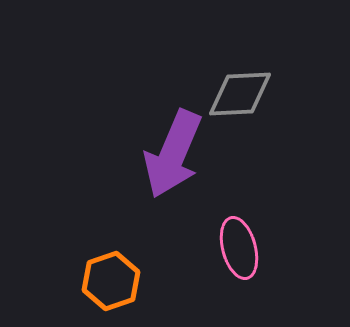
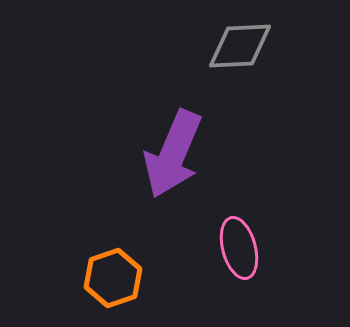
gray diamond: moved 48 px up
orange hexagon: moved 2 px right, 3 px up
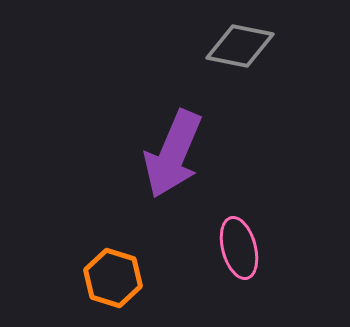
gray diamond: rotated 14 degrees clockwise
orange hexagon: rotated 24 degrees counterclockwise
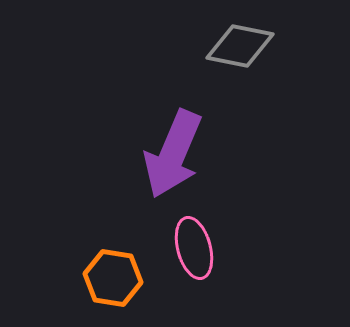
pink ellipse: moved 45 px left
orange hexagon: rotated 8 degrees counterclockwise
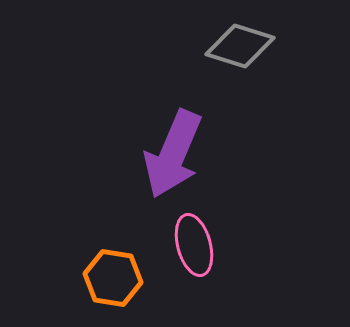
gray diamond: rotated 6 degrees clockwise
pink ellipse: moved 3 px up
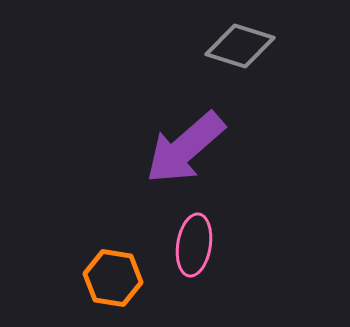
purple arrow: moved 12 px right, 6 px up; rotated 26 degrees clockwise
pink ellipse: rotated 24 degrees clockwise
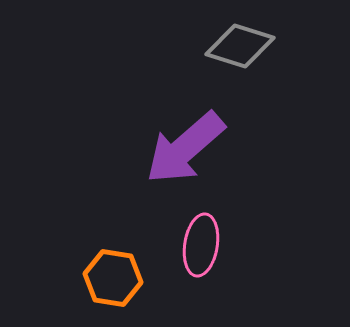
pink ellipse: moved 7 px right
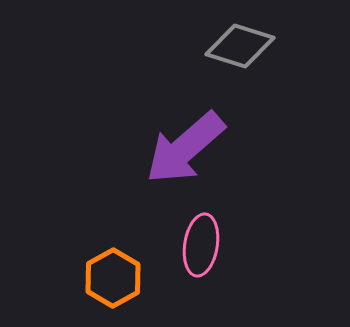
orange hexagon: rotated 22 degrees clockwise
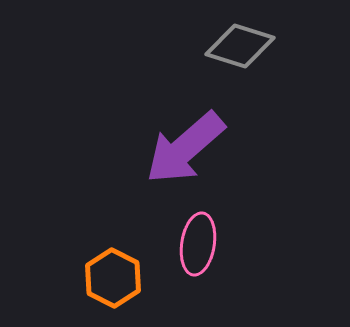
pink ellipse: moved 3 px left, 1 px up
orange hexagon: rotated 4 degrees counterclockwise
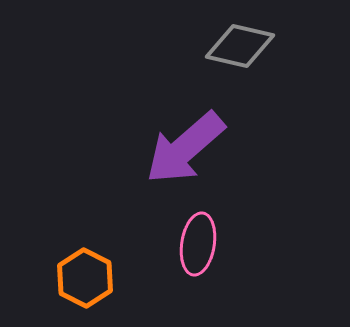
gray diamond: rotated 4 degrees counterclockwise
orange hexagon: moved 28 px left
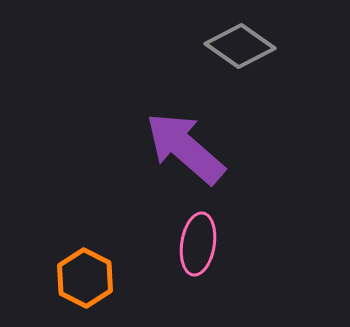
gray diamond: rotated 22 degrees clockwise
purple arrow: rotated 82 degrees clockwise
